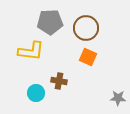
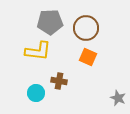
yellow L-shape: moved 7 px right
gray star: rotated 21 degrees clockwise
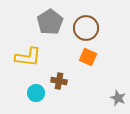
gray pentagon: rotated 30 degrees counterclockwise
yellow L-shape: moved 10 px left, 6 px down
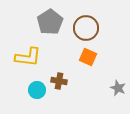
cyan circle: moved 1 px right, 3 px up
gray star: moved 10 px up
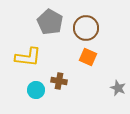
gray pentagon: rotated 10 degrees counterclockwise
cyan circle: moved 1 px left
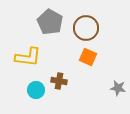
gray star: rotated 14 degrees counterclockwise
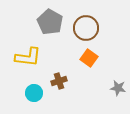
orange square: moved 1 px right, 1 px down; rotated 12 degrees clockwise
brown cross: rotated 28 degrees counterclockwise
cyan circle: moved 2 px left, 3 px down
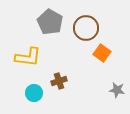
orange square: moved 13 px right, 5 px up
gray star: moved 1 px left, 2 px down
